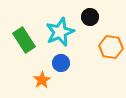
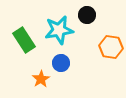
black circle: moved 3 px left, 2 px up
cyan star: moved 1 px left, 2 px up; rotated 12 degrees clockwise
orange star: moved 1 px left, 1 px up
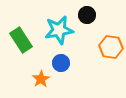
green rectangle: moved 3 px left
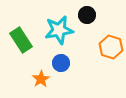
orange hexagon: rotated 10 degrees clockwise
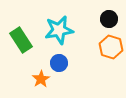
black circle: moved 22 px right, 4 px down
blue circle: moved 2 px left
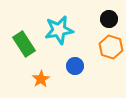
green rectangle: moved 3 px right, 4 px down
blue circle: moved 16 px right, 3 px down
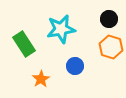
cyan star: moved 2 px right, 1 px up
